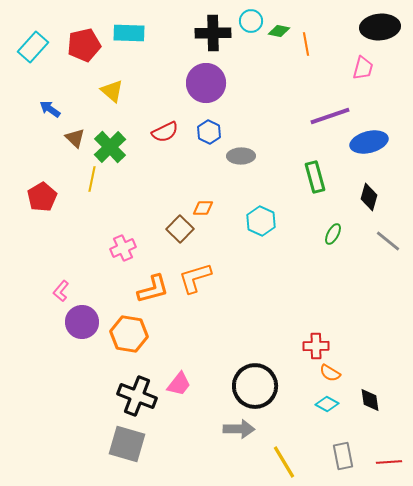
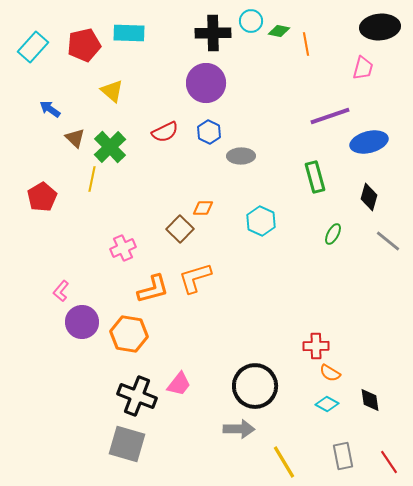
red line at (389, 462): rotated 60 degrees clockwise
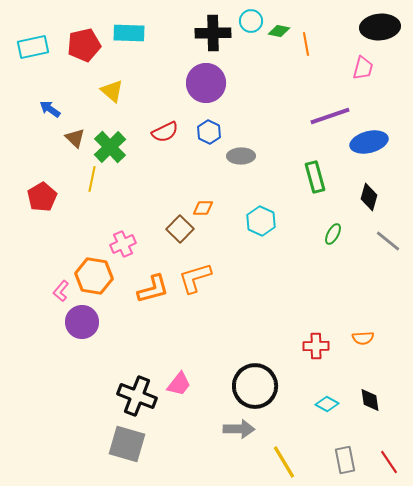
cyan rectangle at (33, 47): rotated 36 degrees clockwise
pink cross at (123, 248): moved 4 px up
orange hexagon at (129, 334): moved 35 px left, 58 px up
orange semicircle at (330, 373): moved 33 px right, 35 px up; rotated 35 degrees counterclockwise
gray rectangle at (343, 456): moved 2 px right, 4 px down
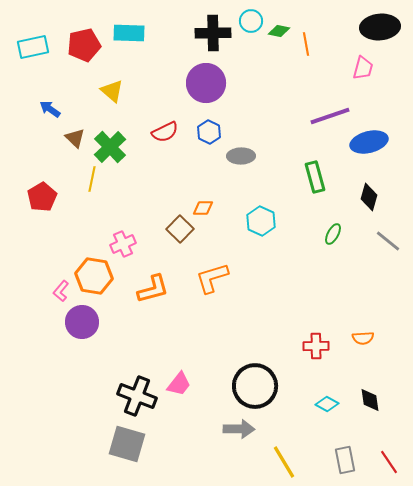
orange L-shape at (195, 278): moved 17 px right
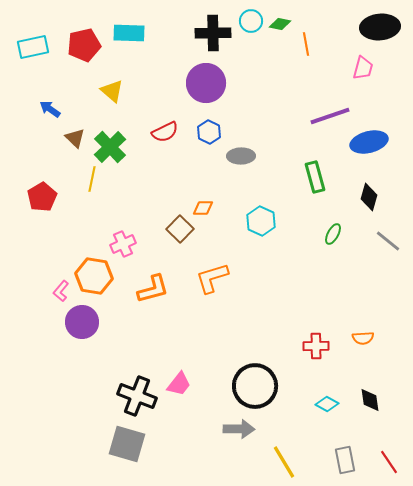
green diamond at (279, 31): moved 1 px right, 7 px up
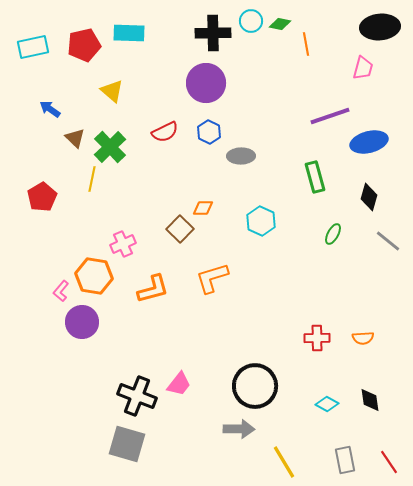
red cross at (316, 346): moved 1 px right, 8 px up
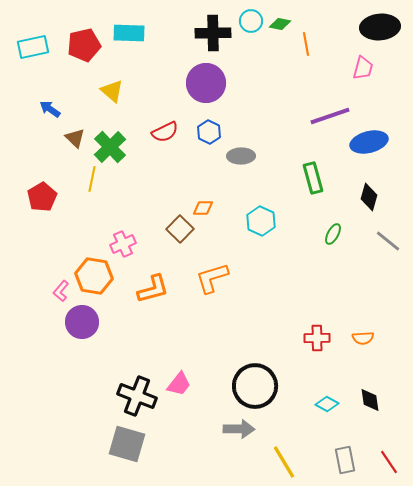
green rectangle at (315, 177): moved 2 px left, 1 px down
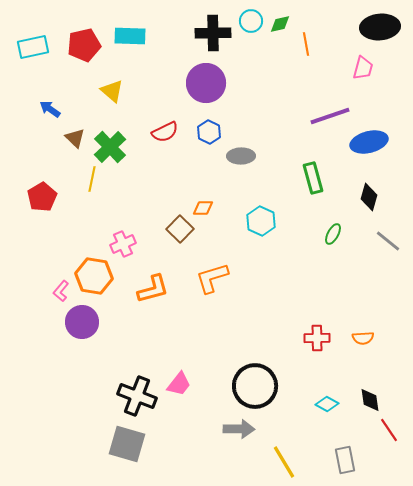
green diamond at (280, 24): rotated 25 degrees counterclockwise
cyan rectangle at (129, 33): moved 1 px right, 3 px down
red line at (389, 462): moved 32 px up
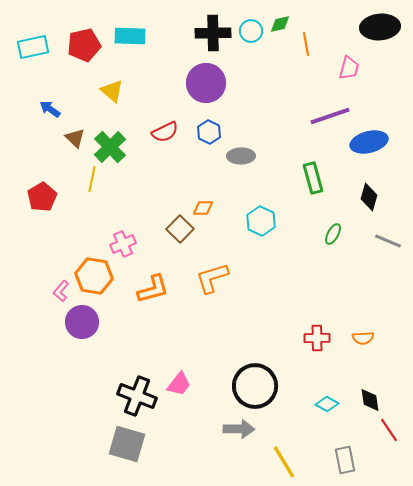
cyan circle at (251, 21): moved 10 px down
pink trapezoid at (363, 68): moved 14 px left
gray line at (388, 241): rotated 16 degrees counterclockwise
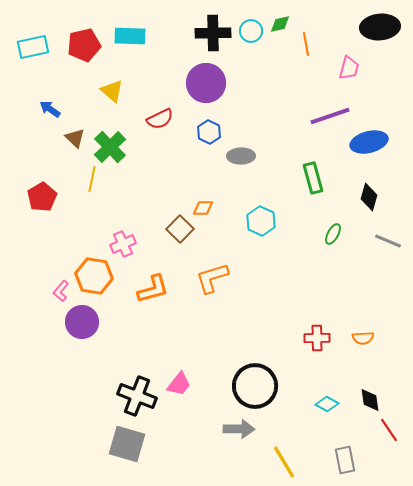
red semicircle at (165, 132): moved 5 px left, 13 px up
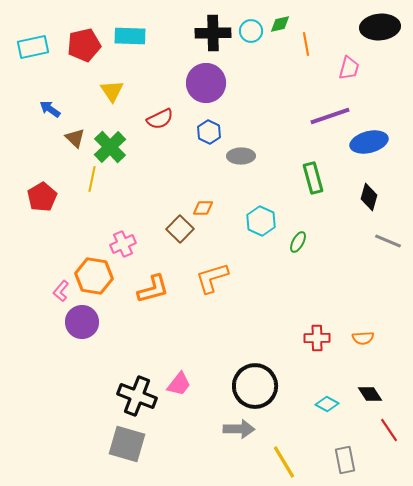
yellow triangle at (112, 91): rotated 15 degrees clockwise
green ellipse at (333, 234): moved 35 px left, 8 px down
black diamond at (370, 400): moved 6 px up; rotated 25 degrees counterclockwise
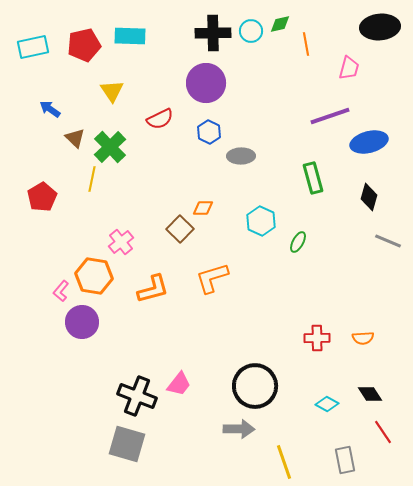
pink cross at (123, 244): moved 2 px left, 2 px up; rotated 15 degrees counterclockwise
red line at (389, 430): moved 6 px left, 2 px down
yellow line at (284, 462): rotated 12 degrees clockwise
